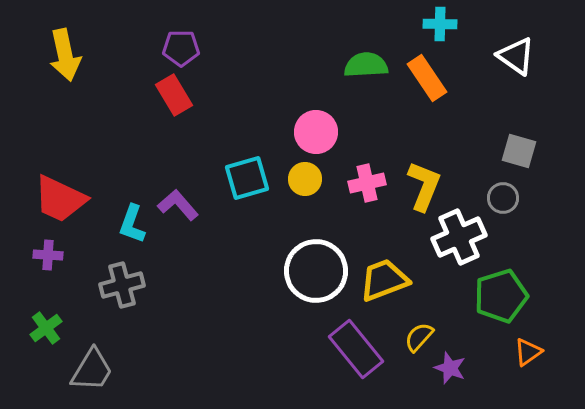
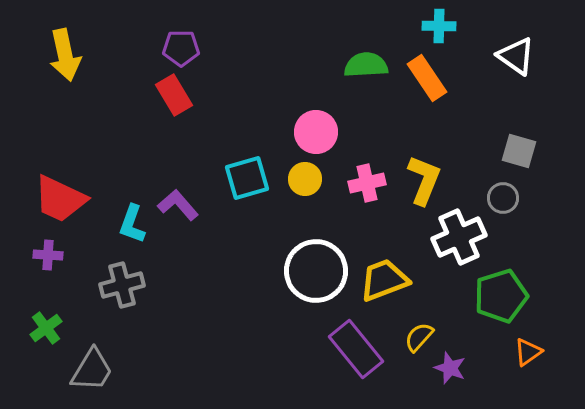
cyan cross: moved 1 px left, 2 px down
yellow L-shape: moved 6 px up
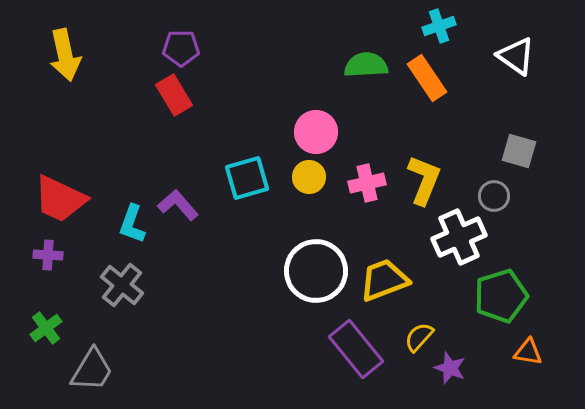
cyan cross: rotated 20 degrees counterclockwise
yellow circle: moved 4 px right, 2 px up
gray circle: moved 9 px left, 2 px up
gray cross: rotated 36 degrees counterclockwise
orange triangle: rotated 44 degrees clockwise
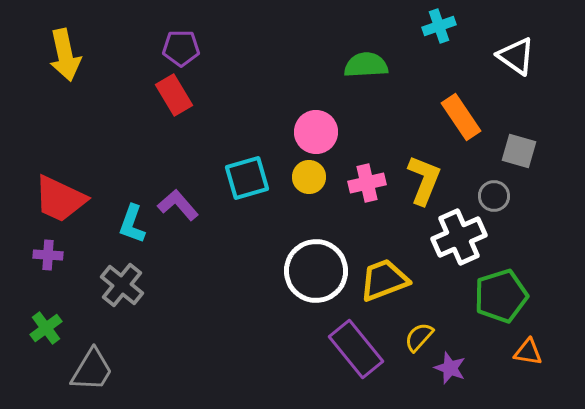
orange rectangle: moved 34 px right, 39 px down
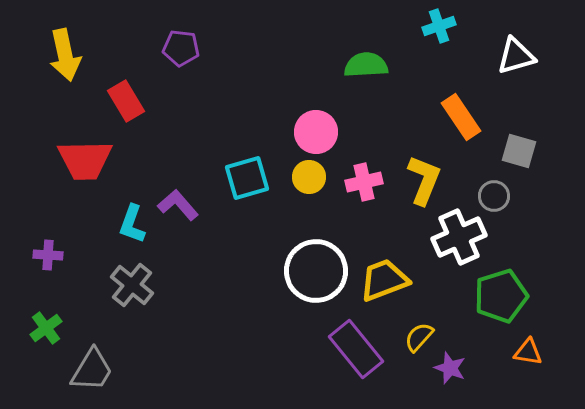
purple pentagon: rotated 6 degrees clockwise
white triangle: rotated 51 degrees counterclockwise
red rectangle: moved 48 px left, 6 px down
pink cross: moved 3 px left, 1 px up
red trapezoid: moved 25 px right, 39 px up; rotated 26 degrees counterclockwise
gray cross: moved 10 px right
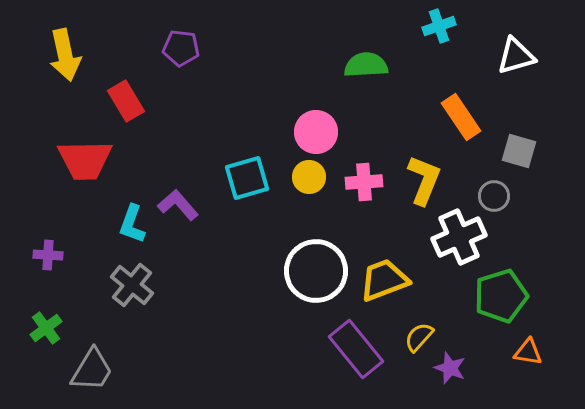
pink cross: rotated 9 degrees clockwise
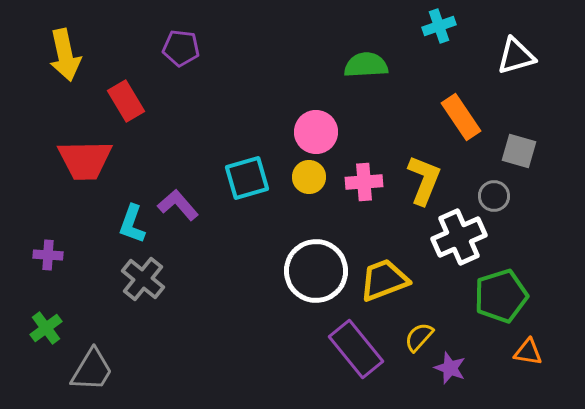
gray cross: moved 11 px right, 6 px up
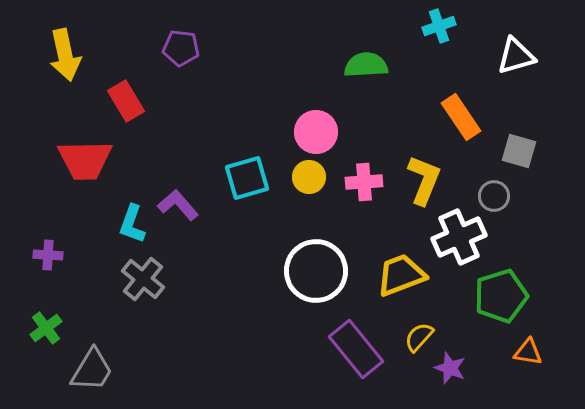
yellow trapezoid: moved 17 px right, 5 px up
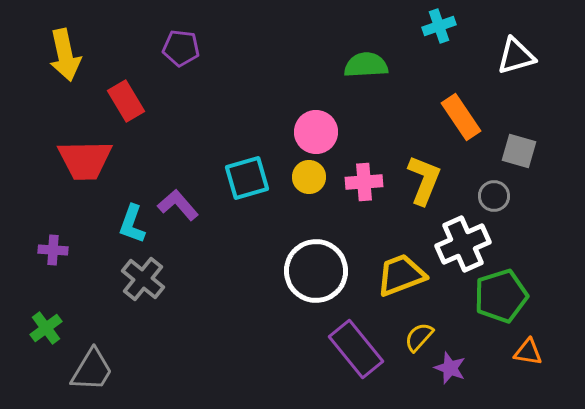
white cross: moved 4 px right, 7 px down
purple cross: moved 5 px right, 5 px up
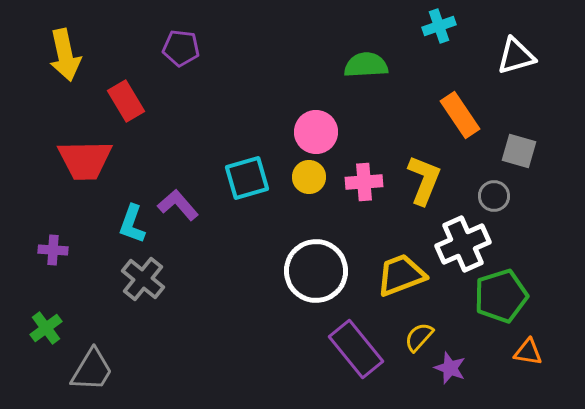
orange rectangle: moved 1 px left, 2 px up
